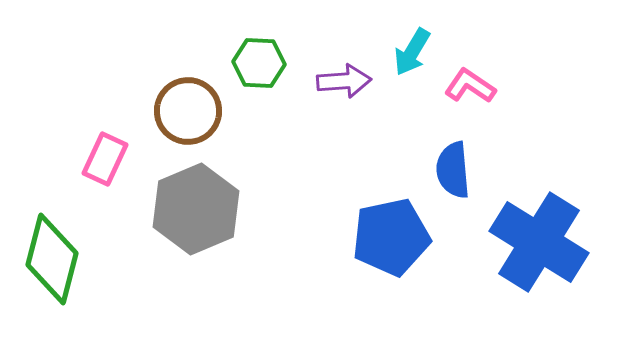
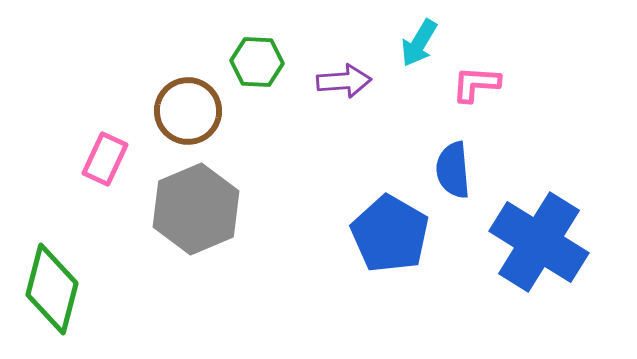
cyan arrow: moved 7 px right, 9 px up
green hexagon: moved 2 px left, 1 px up
pink L-shape: moved 6 px right, 2 px up; rotated 30 degrees counterclockwise
blue pentagon: moved 1 px left, 3 px up; rotated 30 degrees counterclockwise
green diamond: moved 30 px down
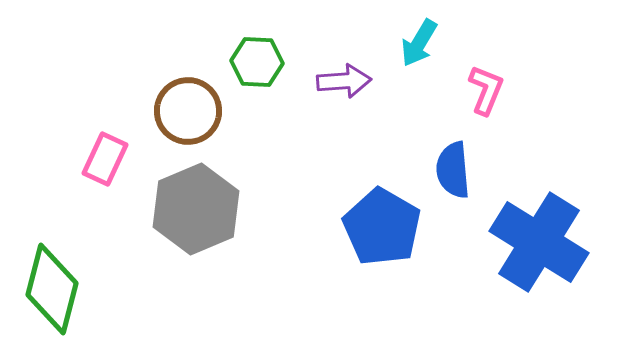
pink L-shape: moved 10 px right, 6 px down; rotated 108 degrees clockwise
blue pentagon: moved 8 px left, 7 px up
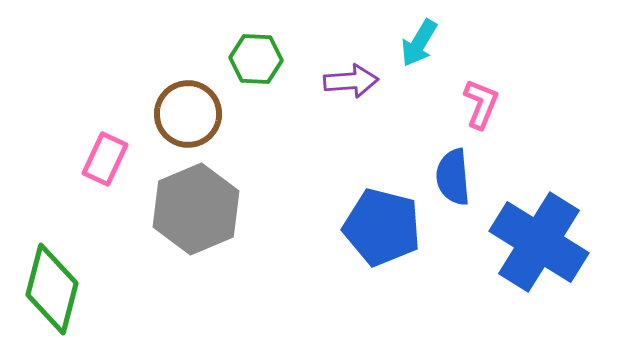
green hexagon: moved 1 px left, 3 px up
purple arrow: moved 7 px right
pink L-shape: moved 5 px left, 14 px down
brown circle: moved 3 px down
blue semicircle: moved 7 px down
blue pentagon: rotated 16 degrees counterclockwise
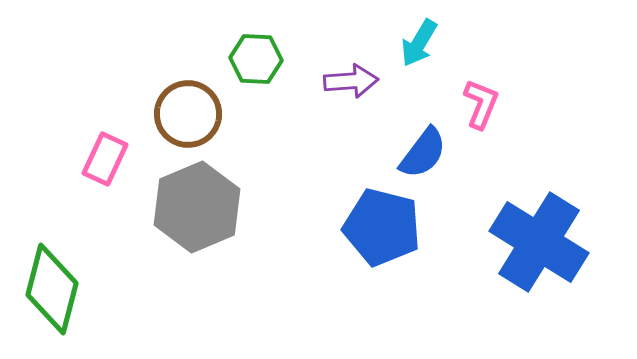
blue semicircle: moved 30 px left, 24 px up; rotated 138 degrees counterclockwise
gray hexagon: moved 1 px right, 2 px up
